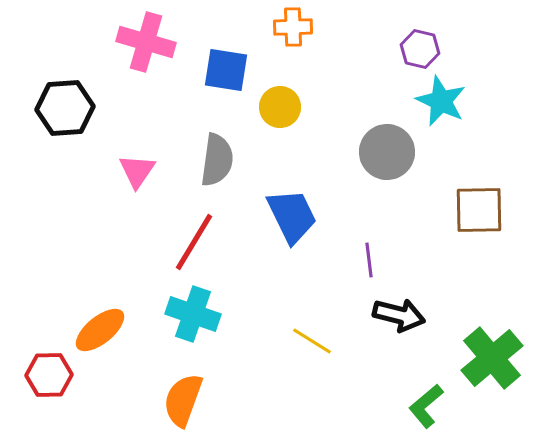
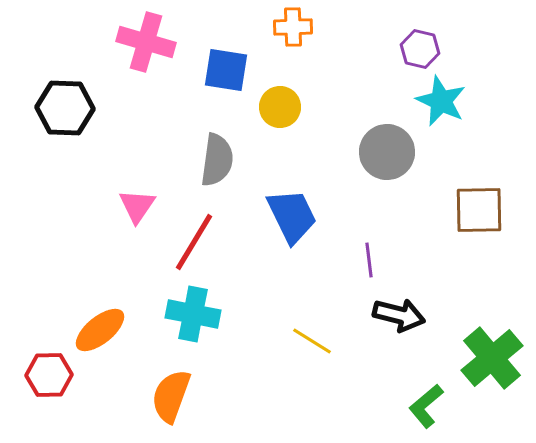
black hexagon: rotated 6 degrees clockwise
pink triangle: moved 35 px down
cyan cross: rotated 8 degrees counterclockwise
orange semicircle: moved 12 px left, 4 px up
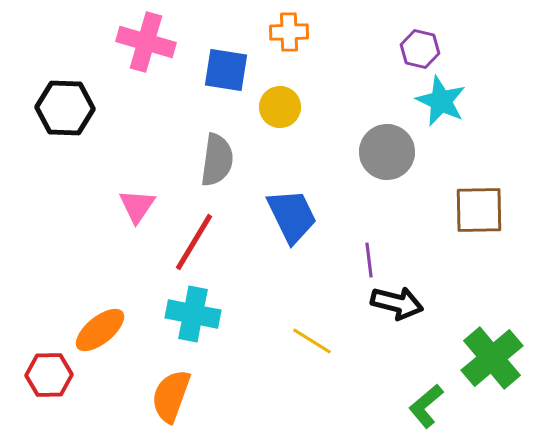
orange cross: moved 4 px left, 5 px down
black arrow: moved 2 px left, 12 px up
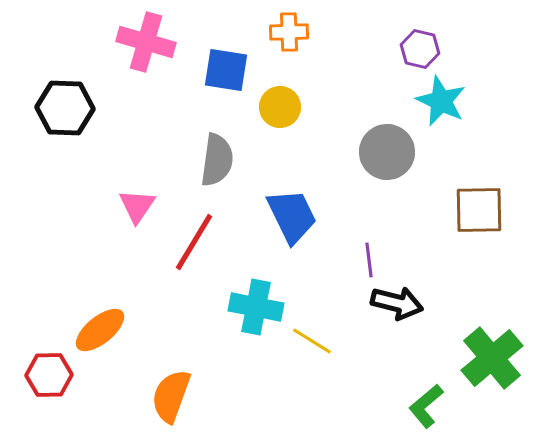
cyan cross: moved 63 px right, 7 px up
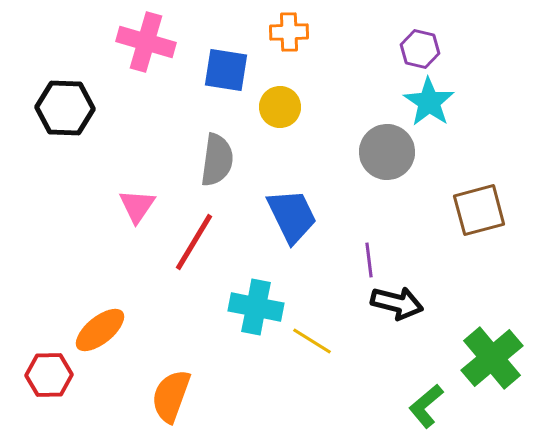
cyan star: moved 12 px left, 1 px down; rotated 9 degrees clockwise
brown square: rotated 14 degrees counterclockwise
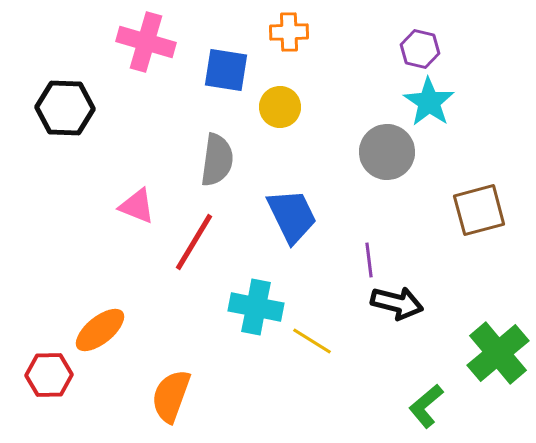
pink triangle: rotated 42 degrees counterclockwise
green cross: moved 6 px right, 5 px up
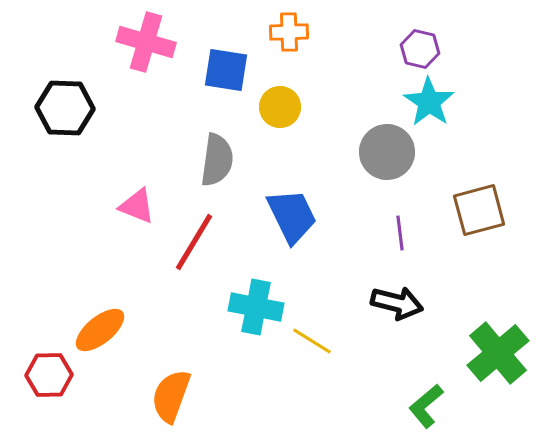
purple line: moved 31 px right, 27 px up
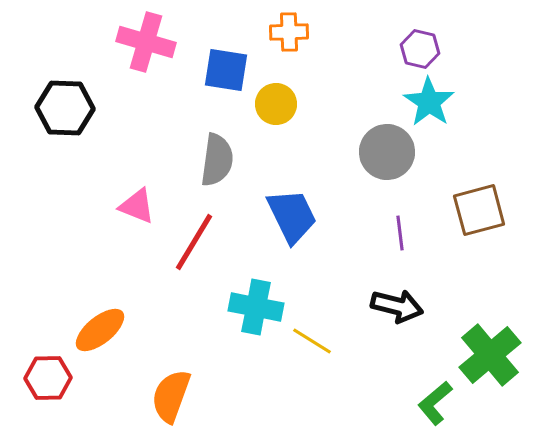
yellow circle: moved 4 px left, 3 px up
black arrow: moved 3 px down
green cross: moved 8 px left, 2 px down
red hexagon: moved 1 px left, 3 px down
green L-shape: moved 9 px right, 3 px up
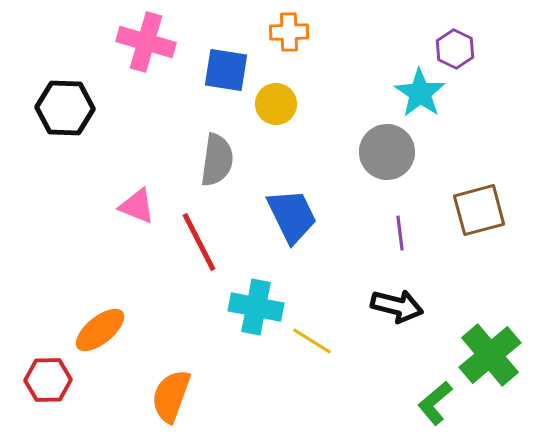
purple hexagon: moved 35 px right; rotated 12 degrees clockwise
cyan star: moved 9 px left, 9 px up
red line: moved 5 px right; rotated 58 degrees counterclockwise
red hexagon: moved 2 px down
